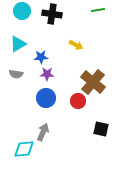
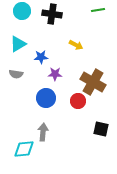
purple star: moved 8 px right
brown cross: rotated 10 degrees counterclockwise
gray arrow: rotated 18 degrees counterclockwise
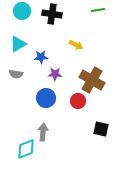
brown cross: moved 1 px left, 2 px up
cyan diamond: moved 2 px right; rotated 15 degrees counterclockwise
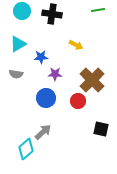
brown cross: rotated 15 degrees clockwise
gray arrow: rotated 42 degrees clockwise
cyan diamond: rotated 20 degrees counterclockwise
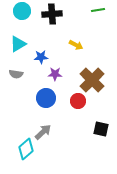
black cross: rotated 12 degrees counterclockwise
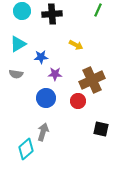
green line: rotated 56 degrees counterclockwise
brown cross: rotated 20 degrees clockwise
gray arrow: rotated 30 degrees counterclockwise
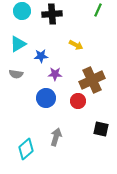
blue star: moved 1 px up
gray arrow: moved 13 px right, 5 px down
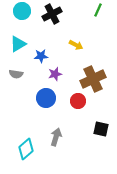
black cross: rotated 24 degrees counterclockwise
purple star: rotated 16 degrees counterclockwise
brown cross: moved 1 px right, 1 px up
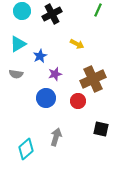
yellow arrow: moved 1 px right, 1 px up
blue star: moved 1 px left; rotated 24 degrees counterclockwise
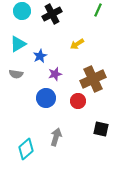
yellow arrow: rotated 120 degrees clockwise
